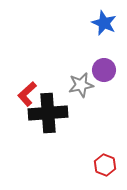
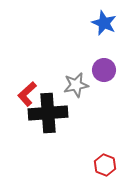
gray star: moved 5 px left
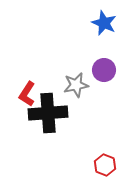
red L-shape: rotated 15 degrees counterclockwise
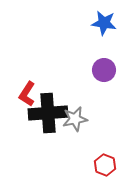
blue star: rotated 15 degrees counterclockwise
gray star: moved 1 px left, 34 px down
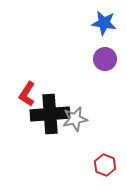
purple circle: moved 1 px right, 11 px up
black cross: moved 2 px right, 1 px down
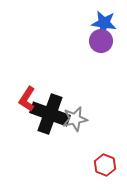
purple circle: moved 4 px left, 18 px up
red L-shape: moved 5 px down
black cross: rotated 24 degrees clockwise
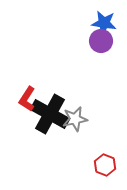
black cross: rotated 9 degrees clockwise
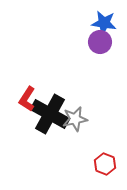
purple circle: moved 1 px left, 1 px down
red hexagon: moved 1 px up
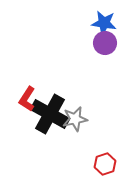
purple circle: moved 5 px right, 1 px down
red hexagon: rotated 20 degrees clockwise
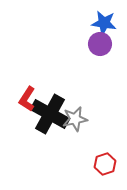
purple circle: moved 5 px left, 1 px down
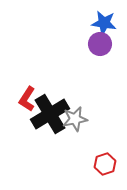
black cross: rotated 30 degrees clockwise
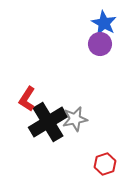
blue star: rotated 20 degrees clockwise
black cross: moved 2 px left, 8 px down
